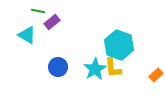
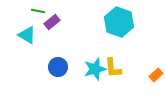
cyan hexagon: moved 23 px up
cyan star: rotated 15 degrees clockwise
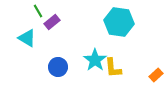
green line: rotated 48 degrees clockwise
cyan hexagon: rotated 12 degrees counterclockwise
cyan triangle: moved 3 px down
cyan star: moved 9 px up; rotated 20 degrees counterclockwise
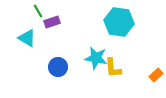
purple rectangle: rotated 21 degrees clockwise
cyan star: moved 1 px right, 2 px up; rotated 25 degrees counterclockwise
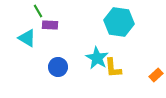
purple rectangle: moved 2 px left, 3 px down; rotated 21 degrees clockwise
cyan star: moved 1 px right; rotated 20 degrees clockwise
